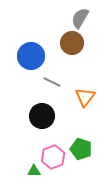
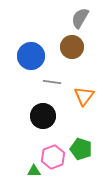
brown circle: moved 4 px down
gray line: rotated 18 degrees counterclockwise
orange triangle: moved 1 px left, 1 px up
black circle: moved 1 px right
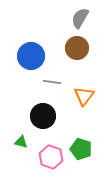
brown circle: moved 5 px right, 1 px down
pink hexagon: moved 2 px left; rotated 20 degrees counterclockwise
green triangle: moved 13 px left, 29 px up; rotated 16 degrees clockwise
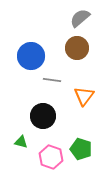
gray semicircle: rotated 20 degrees clockwise
gray line: moved 2 px up
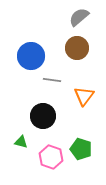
gray semicircle: moved 1 px left, 1 px up
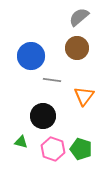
pink hexagon: moved 2 px right, 8 px up
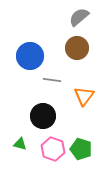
blue circle: moved 1 px left
green triangle: moved 1 px left, 2 px down
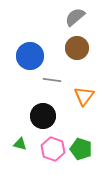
gray semicircle: moved 4 px left
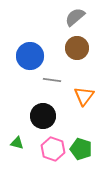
green triangle: moved 3 px left, 1 px up
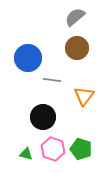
blue circle: moved 2 px left, 2 px down
black circle: moved 1 px down
green triangle: moved 9 px right, 11 px down
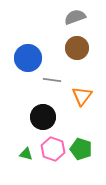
gray semicircle: rotated 20 degrees clockwise
orange triangle: moved 2 px left
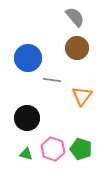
gray semicircle: rotated 70 degrees clockwise
black circle: moved 16 px left, 1 px down
